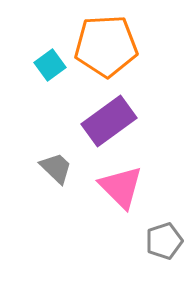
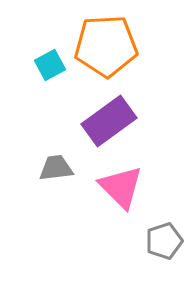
cyan square: rotated 8 degrees clockwise
gray trapezoid: rotated 51 degrees counterclockwise
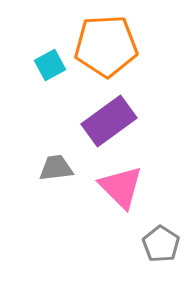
gray pentagon: moved 3 px left, 3 px down; rotated 21 degrees counterclockwise
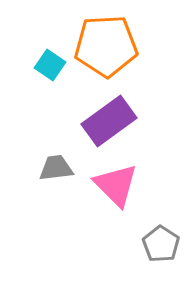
cyan square: rotated 28 degrees counterclockwise
pink triangle: moved 5 px left, 2 px up
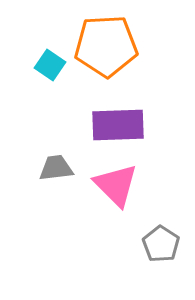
purple rectangle: moved 9 px right, 4 px down; rotated 34 degrees clockwise
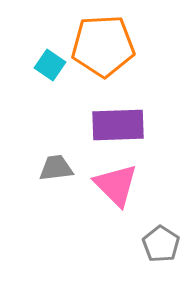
orange pentagon: moved 3 px left
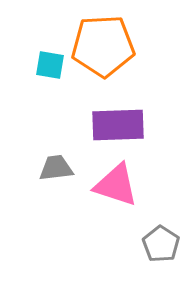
cyan square: rotated 24 degrees counterclockwise
pink triangle: rotated 27 degrees counterclockwise
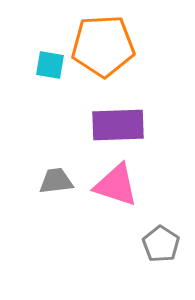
gray trapezoid: moved 13 px down
